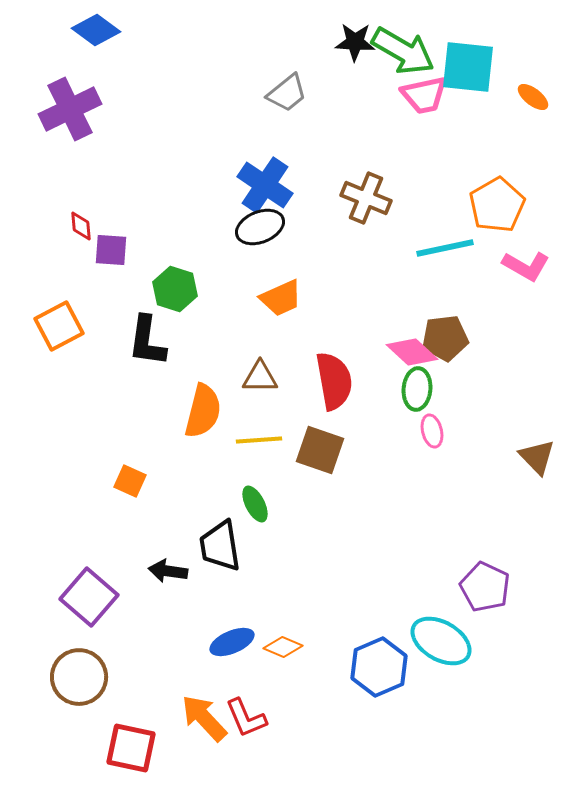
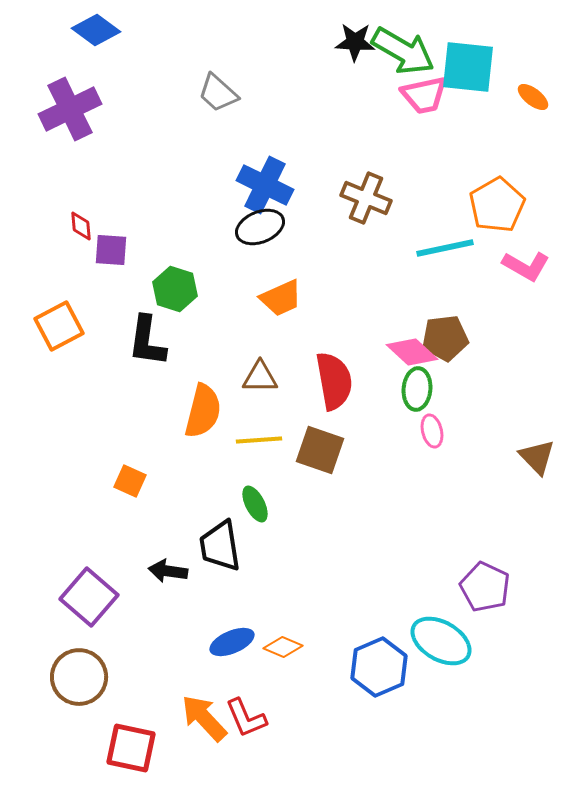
gray trapezoid at (287, 93): moved 69 px left; rotated 81 degrees clockwise
blue cross at (265, 185): rotated 8 degrees counterclockwise
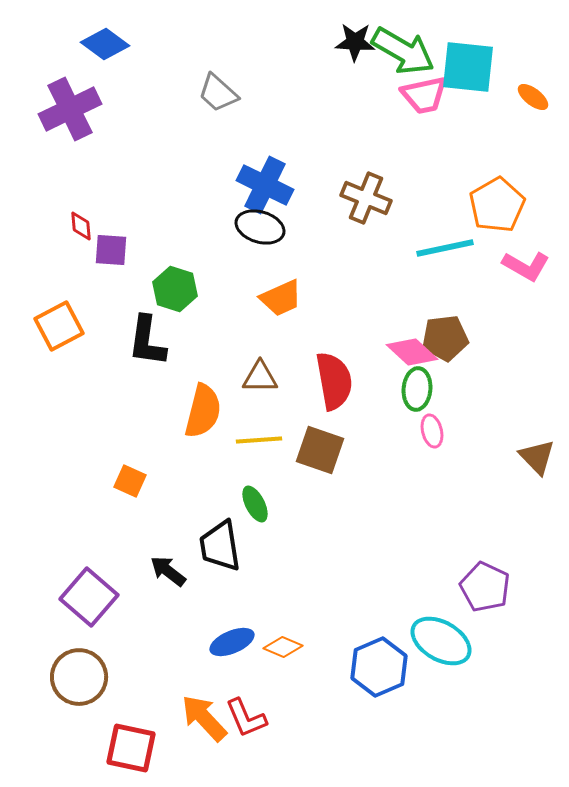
blue diamond at (96, 30): moved 9 px right, 14 px down
black ellipse at (260, 227): rotated 39 degrees clockwise
black arrow at (168, 571): rotated 30 degrees clockwise
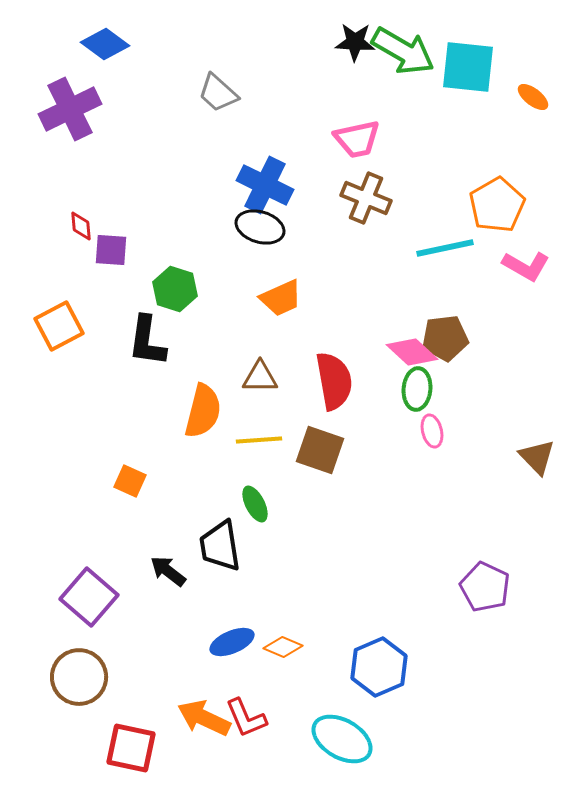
pink trapezoid at (424, 95): moved 67 px left, 44 px down
cyan ellipse at (441, 641): moved 99 px left, 98 px down
orange arrow at (204, 718): rotated 22 degrees counterclockwise
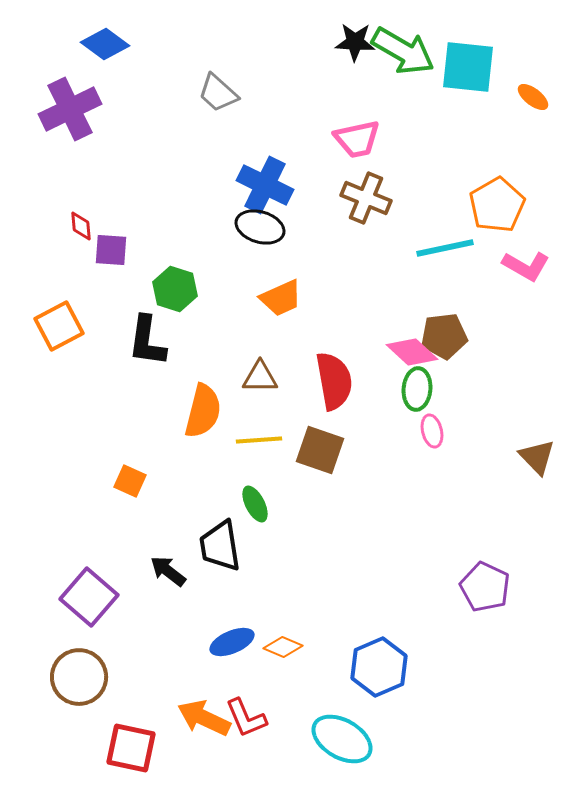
brown pentagon at (445, 338): moved 1 px left, 2 px up
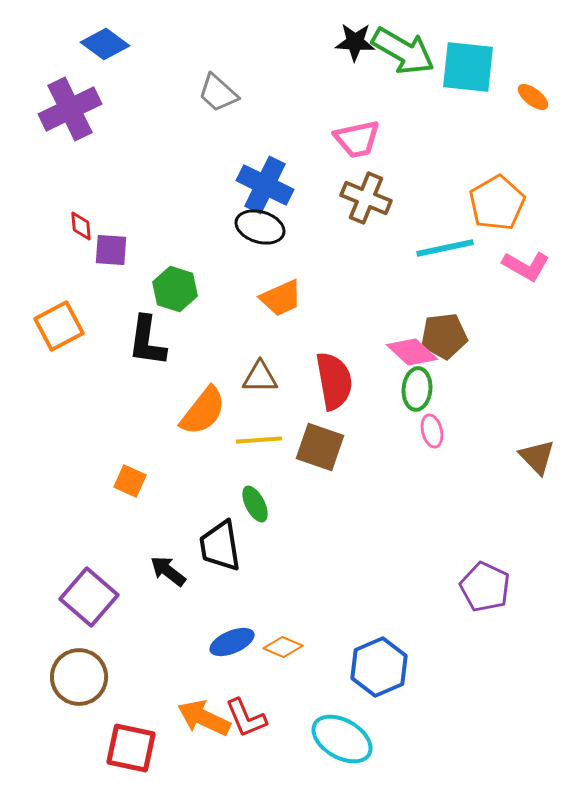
orange pentagon at (497, 205): moved 2 px up
orange semicircle at (203, 411): rotated 24 degrees clockwise
brown square at (320, 450): moved 3 px up
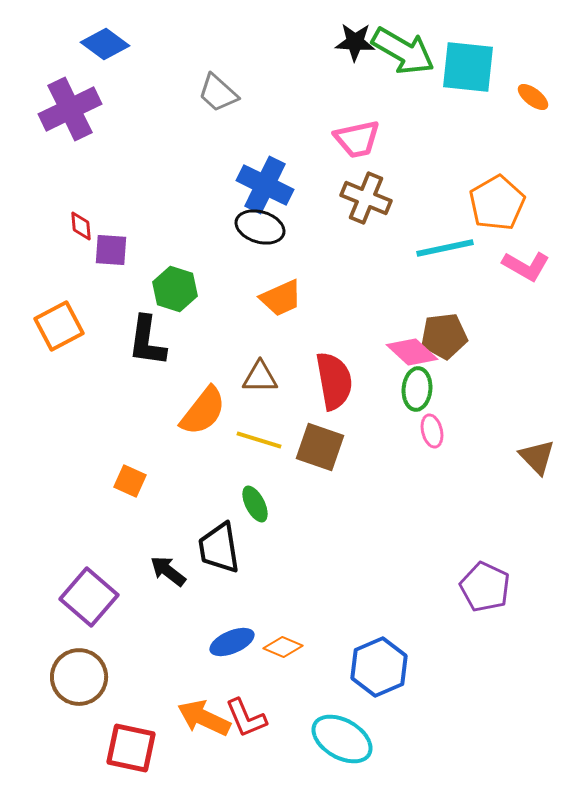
yellow line at (259, 440): rotated 21 degrees clockwise
black trapezoid at (220, 546): moved 1 px left, 2 px down
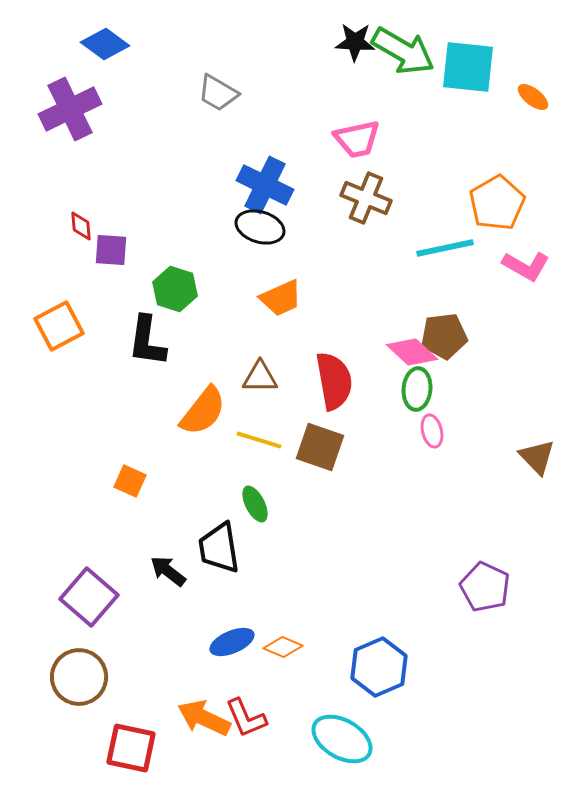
gray trapezoid at (218, 93): rotated 12 degrees counterclockwise
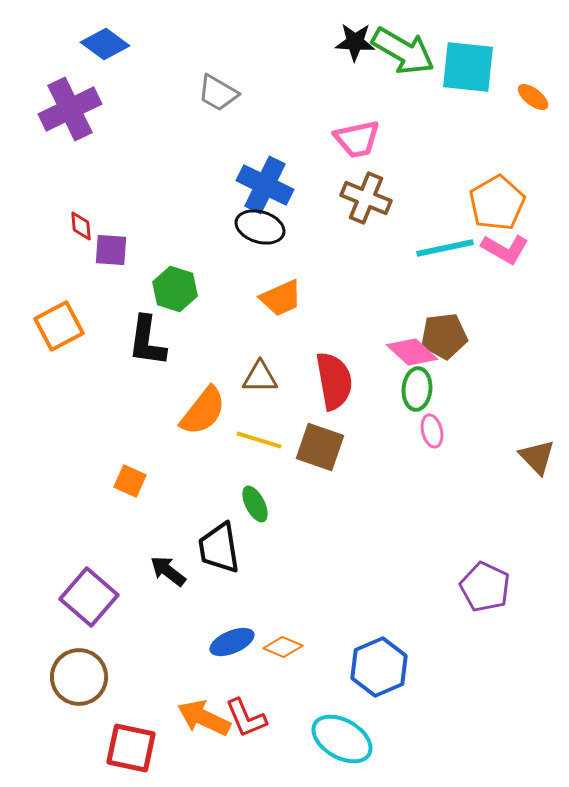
pink L-shape at (526, 266): moved 21 px left, 17 px up
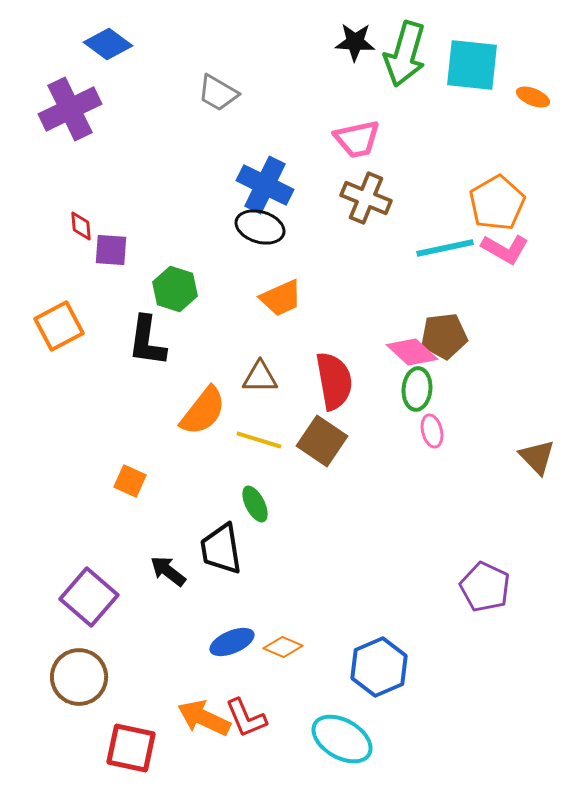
blue diamond at (105, 44): moved 3 px right
green arrow at (403, 51): moved 2 px right, 3 px down; rotated 76 degrees clockwise
cyan square at (468, 67): moved 4 px right, 2 px up
orange ellipse at (533, 97): rotated 16 degrees counterclockwise
brown square at (320, 447): moved 2 px right, 6 px up; rotated 15 degrees clockwise
black trapezoid at (219, 548): moved 2 px right, 1 px down
